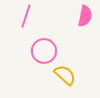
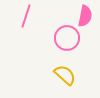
pink circle: moved 23 px right, 13 px up
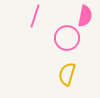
pink line: moved 9 px right
yellow semicircle: moved 2 px right, 1 px up; rotated 115 degrees counterclockwise
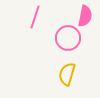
pink line: moved 1 px down
pink circle: moved 1 px right
